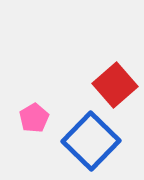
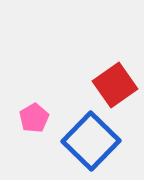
red square: rotated 6 degrees clockwise
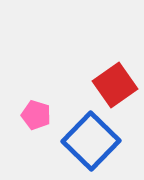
pink pentagon: moved 2 px right, 3 px up; rotated 24 degrees counterclockwise
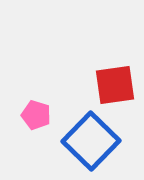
red square: rotated 27 degrees clockwise
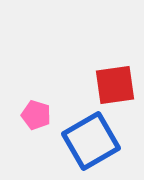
blue square: rotated 16 degrees clockwise
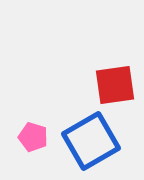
pink pentagon: moved 3 px left, 22 px down
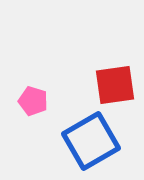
pink pentagon: moved 36 px up
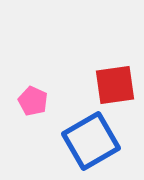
pink pentagon: rotated 8 degrees clockwise
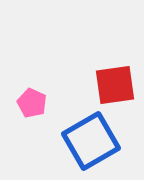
pink pentagon: moved 1 px left, 2 px down
